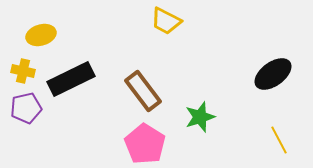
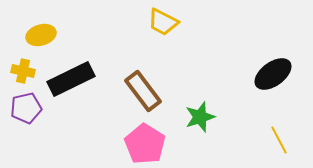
yellow trapezoid: moved 3 px left, 1 px down
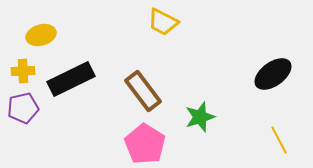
yellow cross: rotated 15 degrees counterclockwise
purple pentagon: moved 3 px left
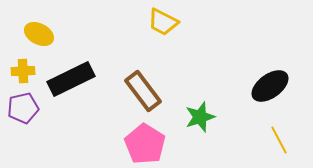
yellow ellipse: moved 2 px left, 1 px up; rotated 44 degrees clockwise
black ellipse: moved 3 px left, 12 px down
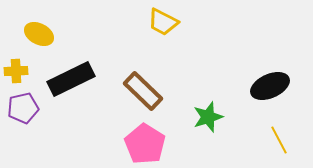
yellow cross: moved 7 px left
black ellipse: rotated 12 degrees clockwise
brown rectangle: rotated 9 degrees counterclockwise
green star: moved 8 px right
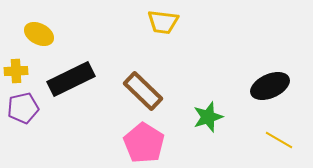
yellow trapezoid: rotated 20 degrees counterclockwise
yellow line: rotated 32 degrees counterclockwise
pink pentagon: moved 1 px left, 1 px up
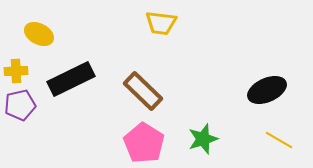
yellow trapezoid: moved 2 px left, 1 px down
black ellipse: moved 3 px left, 4 px down
purple pentagon: moved 3 px left, 3 px up
green star: moved 5 px left, 22 px down
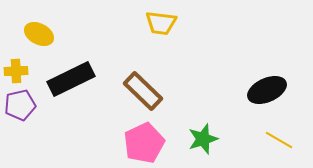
pink pentagon: rotated 15 degrees clockwise
